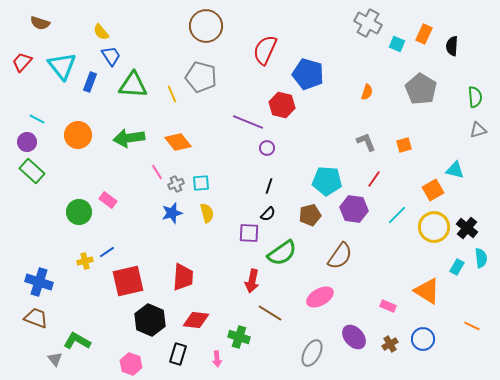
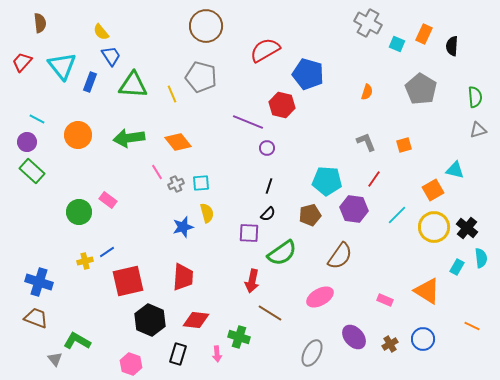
brown semicircle at (40, 23): rotated 114 degrees counterclockwise
red semicircle at (265, 50): rotated 36 degrees clockwise
blue star at (172, 213): moved 11 px right, 14 px down
pink rectangle at (388, 306): moved 3 px left, 6 px up
pink arrow at (217, 359): moved 5 px up
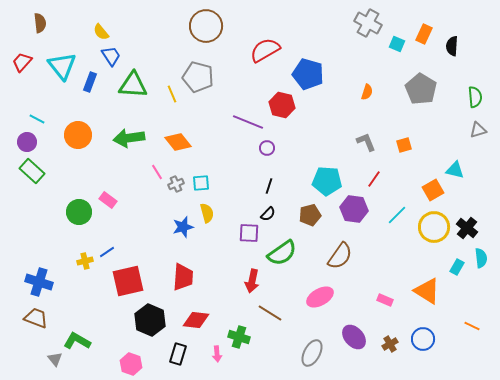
gray pentagon at (201, 77): moved 3 px left
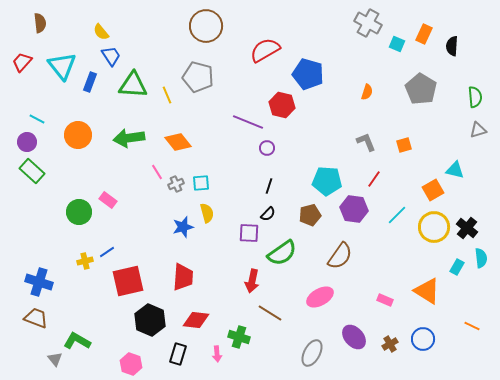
yellow line at (172, 94): moved 5 px left, 1 px down
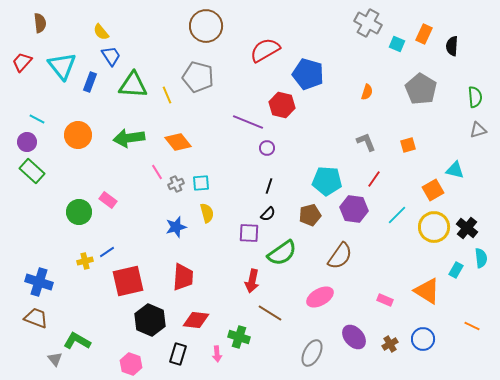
orange square at (404, 145): moved 4 px right
blue star at (183, 227): moved 7 px left
cyan rectangle at (457, 267): moved 1 px left, 3 px down
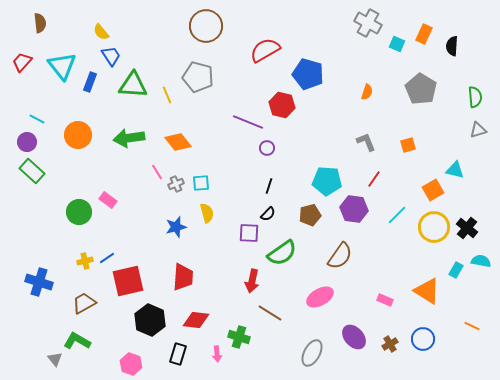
blue line at (107, 252): moved 6 px down
cyan semicircle at (481, 258): moved 3 px down; rotated 72 degrees counterclockwise
brown trapezoid at (36, 318): moved 48 px right, 15 px up; rotated 50 degrees counterclockwise
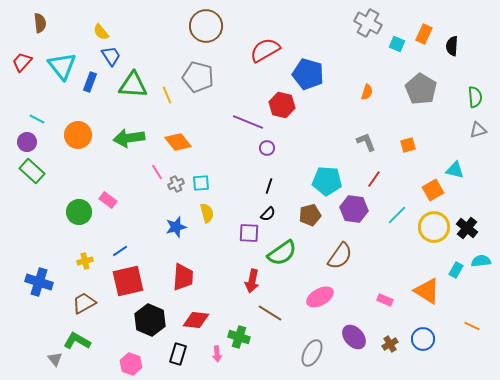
blue line at (107, 258): moved 13 px right, 7 px up
cyan semicircle at (481, 261): rotated 18 degrees counterclockwise
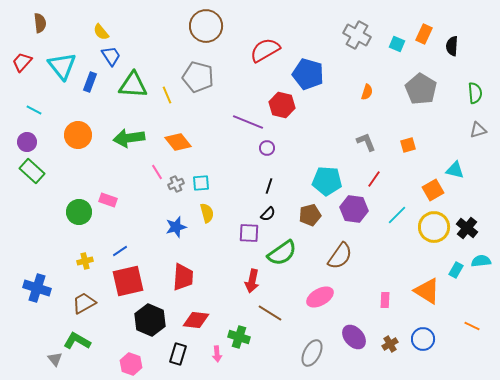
gray cross at (368, 23): moved 11 px left, 12 px down
green semicircle at (475, 97): moved 4 px up
cyan line at (37, 119): moved 3 px left, 9 px up
pink rectangle at (108, 200): rotated 18 degrees counterclockwise
blue cross at (39, 282): moved 2 px left, 6 px down
pink rectangle at (385, 300): rotated 70 degrees clockwise
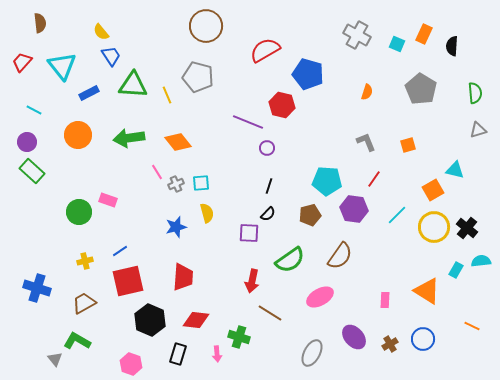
blue rectangle at (90, 82): moved 1 px left, 11 px down; rotated 42 degrees clockwise
green semicircle at (282, 253): moved 8 px right, 7 px down
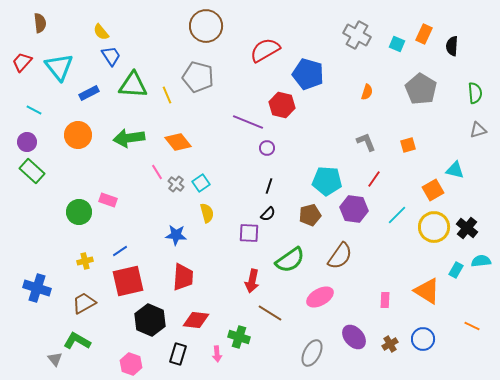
cyan triangle at (62, 66): moved 3 px left, 1 px down
cyan square at (201, 183): rotated 30 degrees counterclockwise
gray cross at (176, 184): rotated 28 degrees counterclockwise
blue star at (176, 227): moved 8 px down; rotated 20 degrees clockwise
